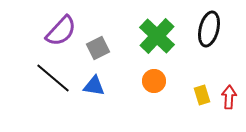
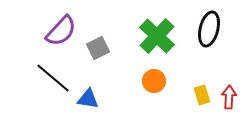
blue triangle: moved 6 px left, 13 px down
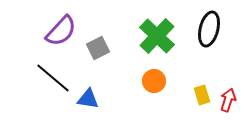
red arrow: moved 1 px left, 3 px down; rotated 15 degrees clockwise
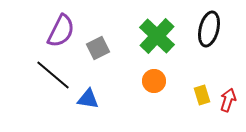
purple semicircle: rotated 16 degrees counterclockwise
black line: moved 3 px up
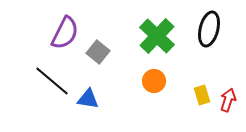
purple semicircle: moved 4 px right, 2 px down
gray square: moved 4 px down; rotated 25 degrees counterclockwise
black line: moved 1 px left, 6 px down
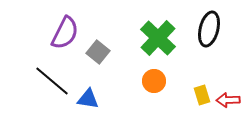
green cross: moved 1 px right, 2 px down
red arrow: rotated 110 degrees counterclockwise
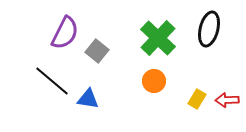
gray square: moved 1 px left, 1 px up
yellow rectangle: moved 5 px left, 4 px down; rotated 48 degrees clockwise
red arrow: moved 1 px left
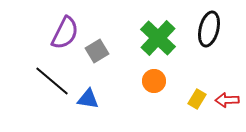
gray square: rotated 20 degrees clockwise
